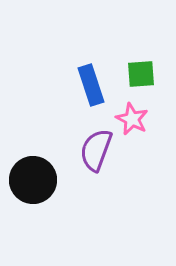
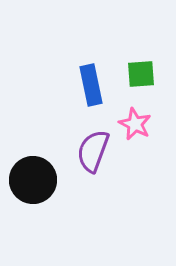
blue rectangle: rotated 6 degrees clockwise
pink star: moved 3 px right, 5 px down
purple semicircle: moved 3 px left, 1 px down
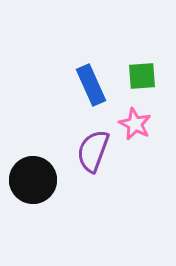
green square: moved 1 px right, 2 px down
blue rectangle: rotated 12 degrees counterclockwise
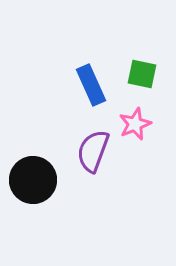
green square: moved 2 px up; rotated 16 degrees clockwise
pink star: rotated 24 degrees clockwise
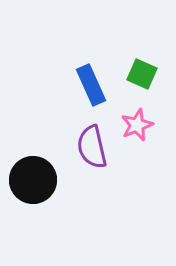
green square: rotated 12 degrees clockwise
pink star: moved 2 px right, 1 px down
purple semicircle: moved 1 px left, 4 px up; rotated 33 degrees counterclockwise
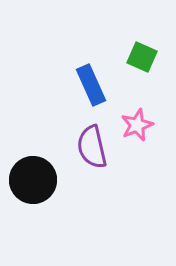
green square: moved 17 px up
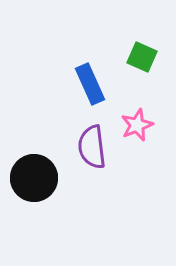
blue rectangle: moved 1 px left, 1 px up
purple semicircle: rotated 6 degrees clockwise
black circle: moved 1 px right, 2 px up
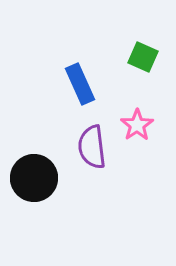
green square: moved 1 px right
blue rectangle: moved 10 px left
pink star: rotated 12 degrees counterclockwise
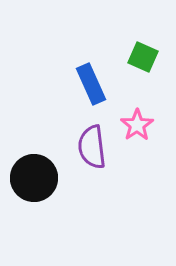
blue rectangle: moved 11 px right
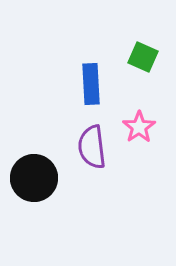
blue rectangle: rotated 21 degrees clockwise
pink star: moved 2 px right, 2 px down
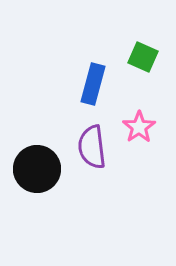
blue rectangle: moved 2 px right; rotated 18 degrees clockwise
black circle: moved 3 px right, 9 px up
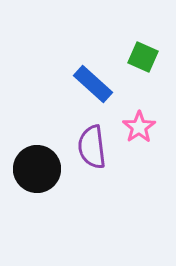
blue rectangle: rotated 63 degrees counterclockwise
